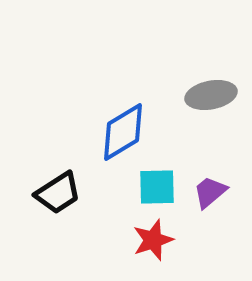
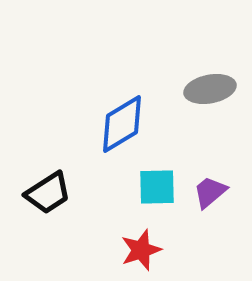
gray ellipse: moved 1 px left, 6 px up
blue diamond: moved 1 px left, 8 px up
black trapezoid: moved 10 px left
red star: moved 12 px left, 10 px down
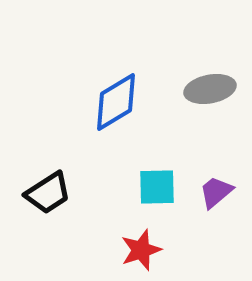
blue diamond: moved 6 px left, 22 px up
purple trapezoid: moved 6 px right
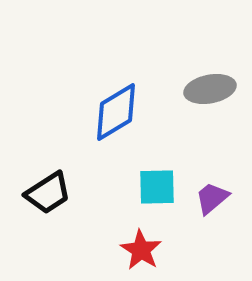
blue diamond: moved 10 px down
purple trapezoid: moved 4 px left, 6 px down
red star: rotated 21 degrees counterclockwise
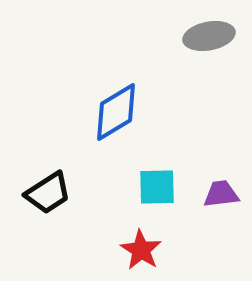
gray ellipse: moved 1 px left, 53 px up
purple trapezoid: moved 9 px right, 4 px up; rotated 33 degrees clockwise
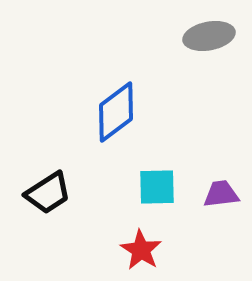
blue diamond: rotated 6 degrees counterclockwise
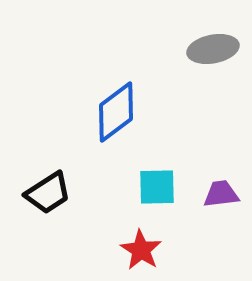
gray ellipse: moved 4 px right, 13 px down
